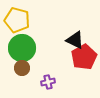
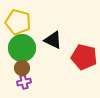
yellow pentagon: moved 1 px right, 2 px down
black triangle: moved 22 px left
red pentagon: rotated 30 degrees counterclockwise
purple cross: moved 24 px left
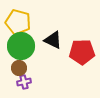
green circle: moved 1 px left, 2 px up
red pentagon: moved 2 px left, 5 px up; rotated 15 degrees counterclockwise
brown circle: moved 3 px left
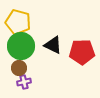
black triangle: moved 5 px down
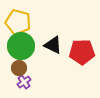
purple cross: rotated 24 degrees counterclockwise
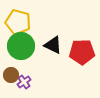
brown circle: moved 8 px left, 7 px down
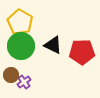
yellow pentagon: moved 2 px right; rotated 15 degrees clockwise
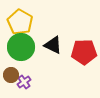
green circle: moved 1 px down
red pentagon: moved 2 px right
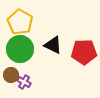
green circle: moved 1 px left, 2 px down
purple cross: rotated 24 degrees counterclockwise
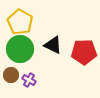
purple cross: moved 5 px right, 2 px up
